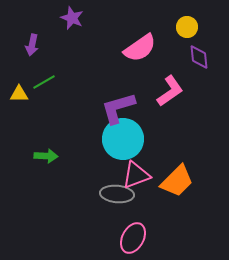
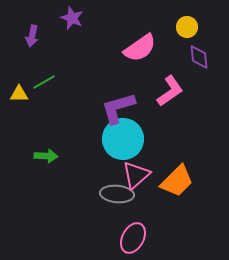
purple arrow: moved 9 px up
pink triangle: rotated 20 degrees counterclockwise
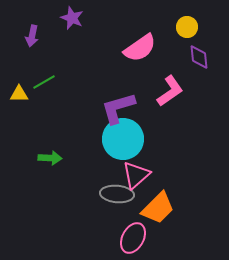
green arrow: moved 4 px right, 2 px down
orange trapezoid: moved 19 px left, 27 px down
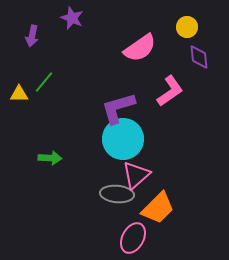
green line: rotated 20 degrees counterclockwise
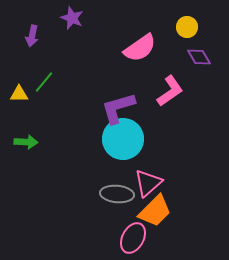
purple diamond: rotated 25 degrees counterclockwise
green arrow: moved 24 px left, 16 px up
pink triangle: moved 12 px right, 8 px down
orange trapezoid: moved 3 px left, 3 px down
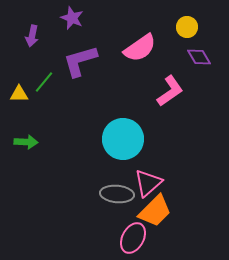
purple L-shape: moved 38 px left, 47 px up
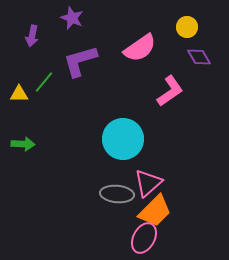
green arrow: moved 3 px left, 2 px down
pink ellipse: moved 11 px right
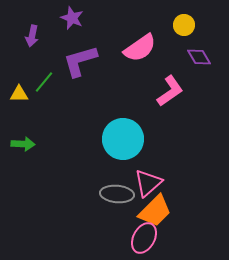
yellow circle: moved 3 px left, 2 px up
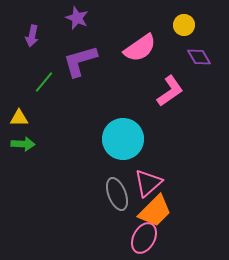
purple star: moved 5 px right
yellow triangle: moved 24 px down
gray ellipse: rotated 64 degrees clockwise
